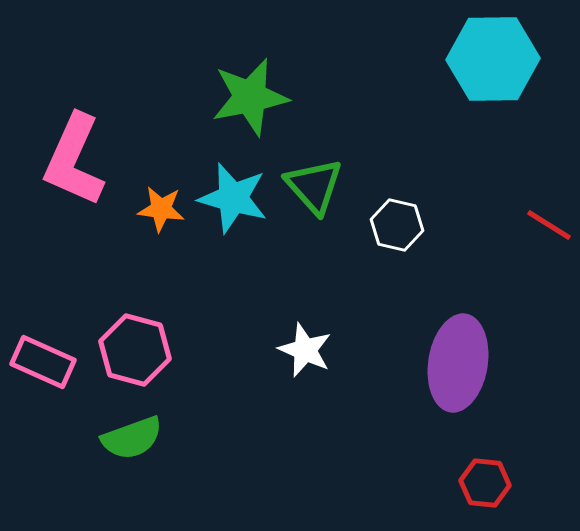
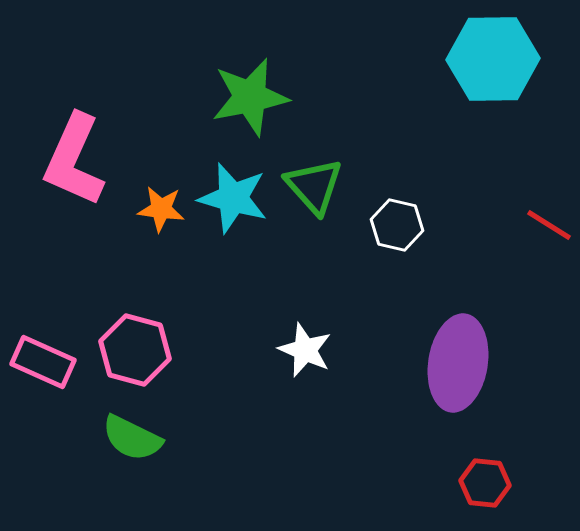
green semicircle: rotated 46 degrees clockwise
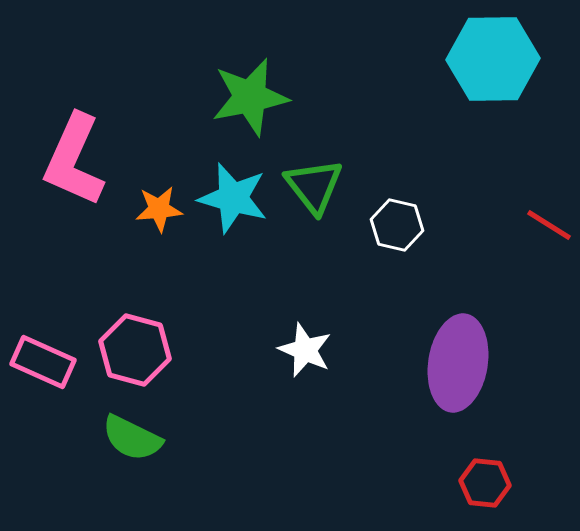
green triangle: rotated 4 degrees clockwise
orange star: moved 2 px left; rotated 12 degrees counterclockwise
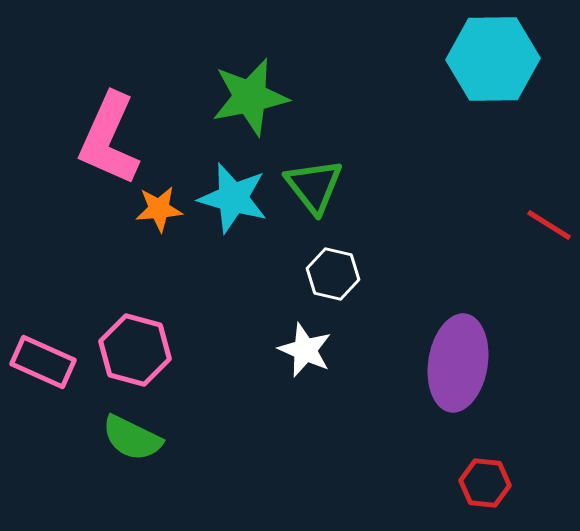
pink L-shape: moved 35 px right, 21 px up
white hexagon: moved 64 px left, 49 px down
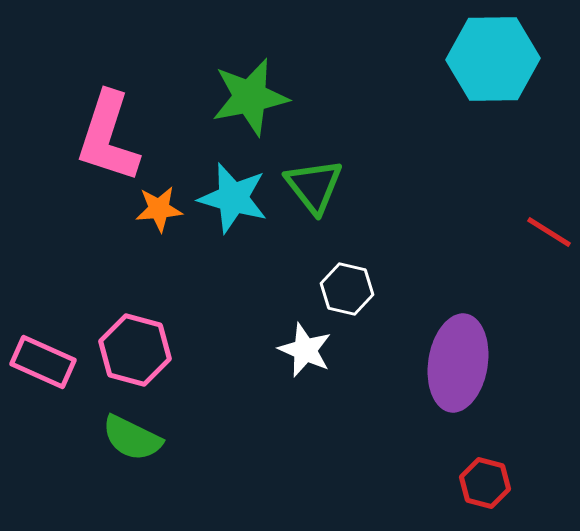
pink L-shape: moved 1 px left, 2 px up; rotated 6 degrees counterclockwise
red line: moved 7 px down
white hexagon: moved 14 px right, 15 px down
red hexagon: rotated 9 degrees clockwise
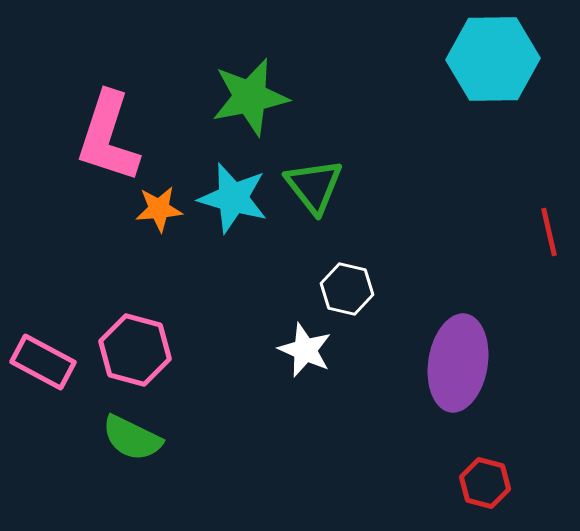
red line: rotated 45 degrees clockwise
pink rectangle: rotated 4 degrees clockwise
